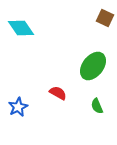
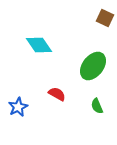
cyan diamond: moved 18 px right, 17 px down
red semicircle: moved 1 px left, 1 px down
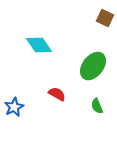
blue star: moved 4 px left
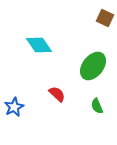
red semicircle: rotated 12 degrees clockwise
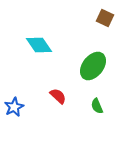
red semicircle: moved 1 px right, 2 px down
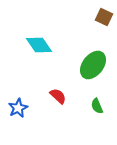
brown square: moved 1 px left, 1 px up
green ellipse: moved 1 px up
blue star: moved 4 px right, 1 px down
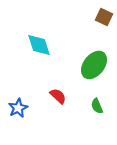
cyan diamond: rotated 16 degrees clockwise
green ellipse: moved 1 px right
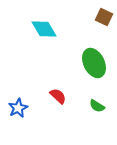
cyan diamond: moved 5 px right, 16 px up; rotated 12 degrees counterclockwise
green ellipse: moved 2 px up; rotated 64 degrees counterclockwise
green semicircle: rotated 35 degrees counterclockwise
